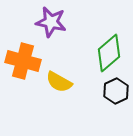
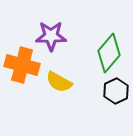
purple star: moved 14 px down; rotated 12 degrees counterclockwise
green diamond: rotated 9 degrees counterclockwise
orange cross: moved 1 px left, 4 px down
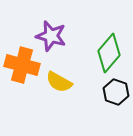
purple star: rotated 16 degrees clockwise
black hexagon: moved 1 px down; rotated 15 degrees counterclockwise
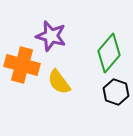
yellow semicircle: rotated 24 degrees clockwise
